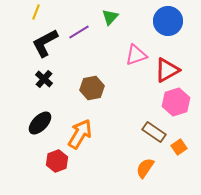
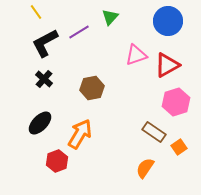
yellow line: rotated 56 degrees counterclockwise
red triangle: moved 5 px up
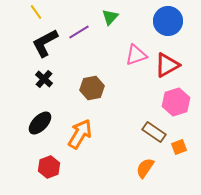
orange square: rotated 14 degrees clockwise
red hexagon: moved 8 px left, 6 px down
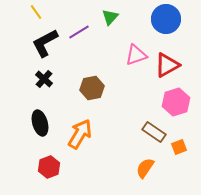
blue circle: moved 2 px left, 2 px up
black ellipse: rotated 60 degrees counterclockwise
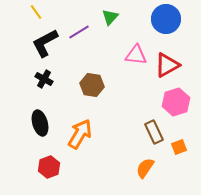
pink triangle: rotated 25 degrees clockwise
black cross: rotated 12 degrees counterclockwise
brown hexagon: moved 3 px up; rotated 20 degrees clockwise
brown rectangle: rotated 30 degrees clockwise
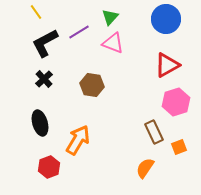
pink triangle: moved 23 px left, 12 px up; rotated 15 degrees clockwise
black cross: rotated 18 degrees clockwise
orange arrow: moved 2 px left, 6 px down
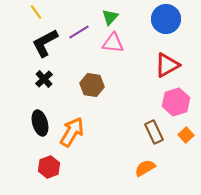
pink triangle: rotated 15 degrees counterclockwise
orange arrow: moved 6 px left, 8 px up
orange square: moved 7 px right, 12 px up; rotated 21 degrees counterclockwise
orange semicircle: rotated 25 degrees clockwise
